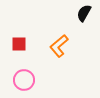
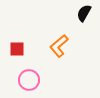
red square: moved 2 px left, 5 px down
pink circle: moved 5 px right
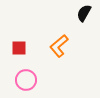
red square: moved 2 px right, 1 px up
pink circle: moved 3 px left
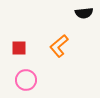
black semicircle: rotated 126 degrees counterclockwise
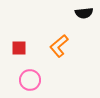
pink circle: moved 4 px right
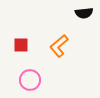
red square: moved 2 px right, 3 px up
